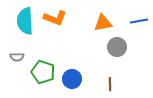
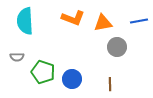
orange L-shape: moved 18 px right
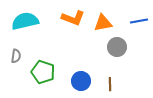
cyan semicircle: rotated 80 degrees clockwise
gray semicircle: moved 1 px left, 1 px up; rotated 80 degrees counterclockwise
blue circle: moved 9 px right, 2 px down
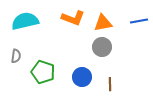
gray circle: moved 15 px left
blue circle: moved 1 px right, 4 px up
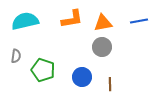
orange L-shape: moved 1 px left, 1 px down; rotated 30 degrees counterclockwise
green pentagon: moved 2 px up
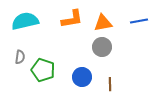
gray semicircle: moved 4 px right, 1 px down
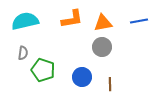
gray semicircle: moved 3 px right, 4 px up
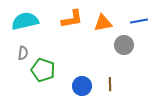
gray circle: moved 22 px right, 2 px up
blue circle: moved 9 px down
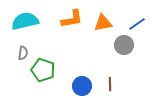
blue line: moved 2 px left, 3 px down; rotated 24 degrees counterclockwise
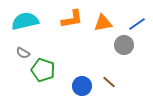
gray semicircle: rotated 112 degrees clockwise
brown line: moved 1 px left, 2 px up; rotated 48 degrees counterclockwise
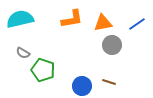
cyan semicircle: moved 5 px left, 2 px up
gray circle: moved 12 px left
brown line: rotated 24 degrees counterclockwise
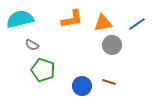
gray semicircle: moved 9 px right, 8 px up
